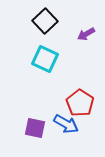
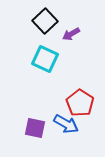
purple arrow: moved 15 px left
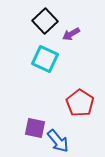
blue arrow: moved 8 px left, 17 px down; rotated 20 degrees clockwise
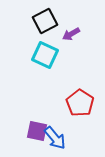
black square: rotated 15 degrees clockwise
cyan square: moved 4 px up
purple square: moved 2 px right, 3 px down
blue arrow: moved 3 px left, 3 px up
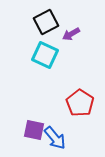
black square: moved 1 px right, 1 px down
purple square: moved 3 px left, 1 px up
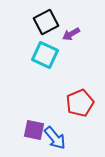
red pentagon: rotated 16 degrees clockwise
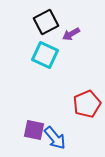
red pentagon: moved 7 px right, 1 px down
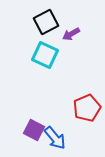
red pentagon: moved 4 px down
purple square: rotated 15 degrees clockwise
